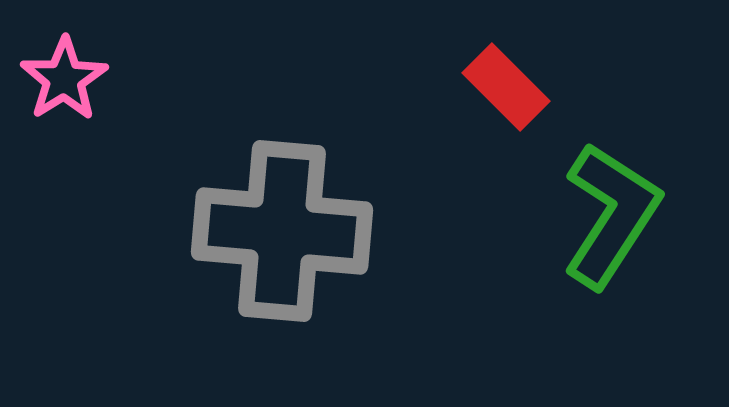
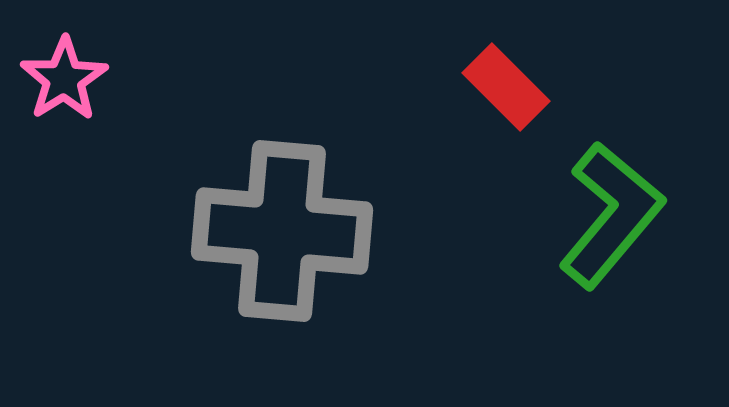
green L-shape: rotated 7 degrees clockwise
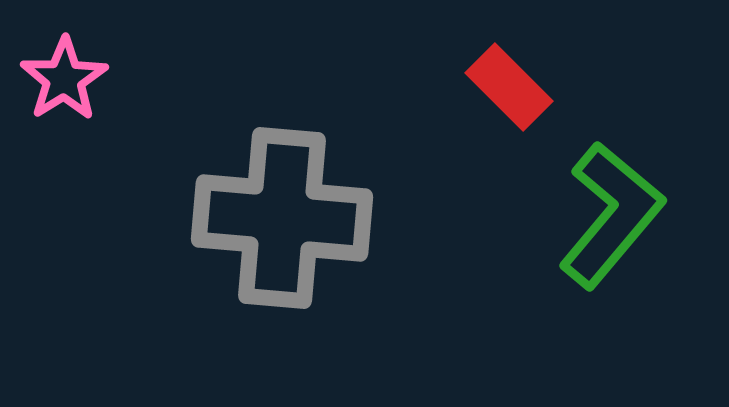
red rectangle: moved 3 px right
gray cross: moved 13 px up
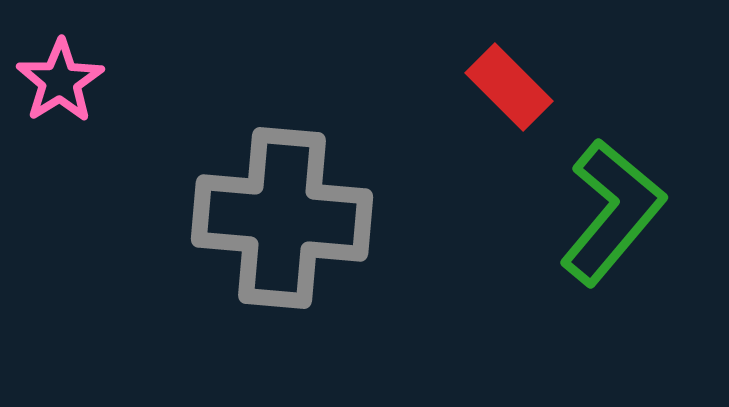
pink star: moved 4 px left, 2 px down
green L-shape: moved 1 px right, 3 px up
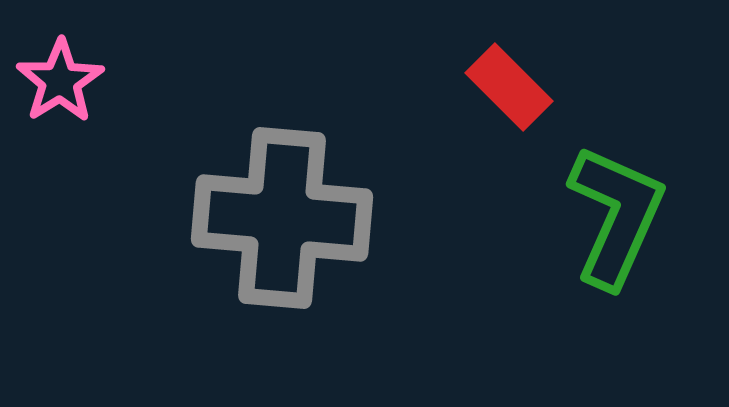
green L-shape: moved 4 px right, 4 px down; rotated 16 degrees counterclockwise
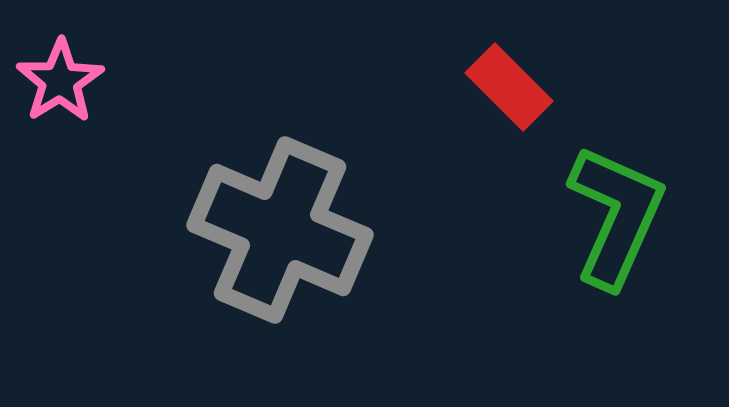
gray cross: moved 2 px left, 12 px down; rotated 18 degrees clockwise
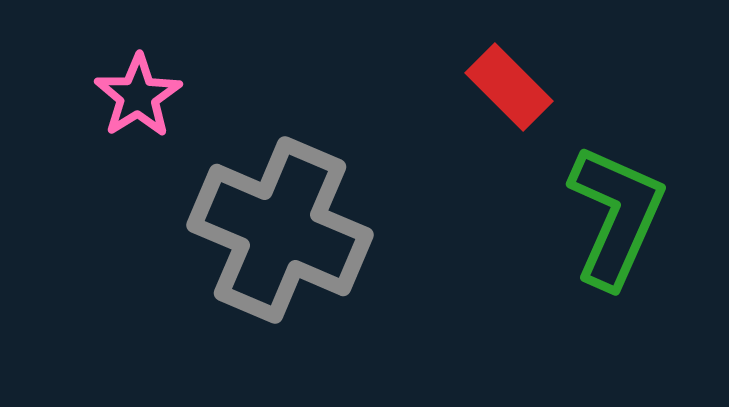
pink star: moved 78 px right, 15 px down
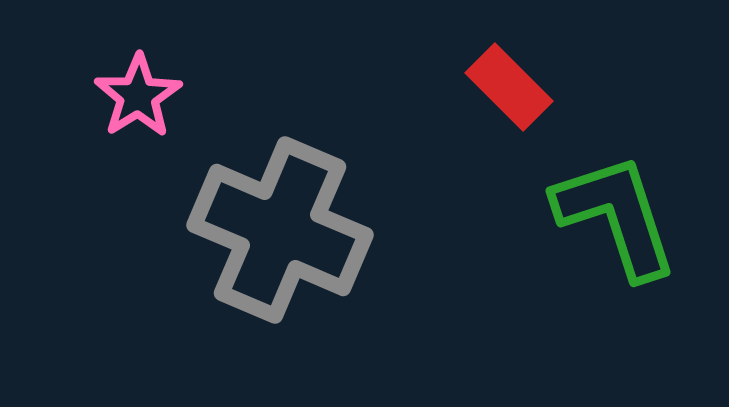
green L-shape: rotated 42 degrees counterclockwise
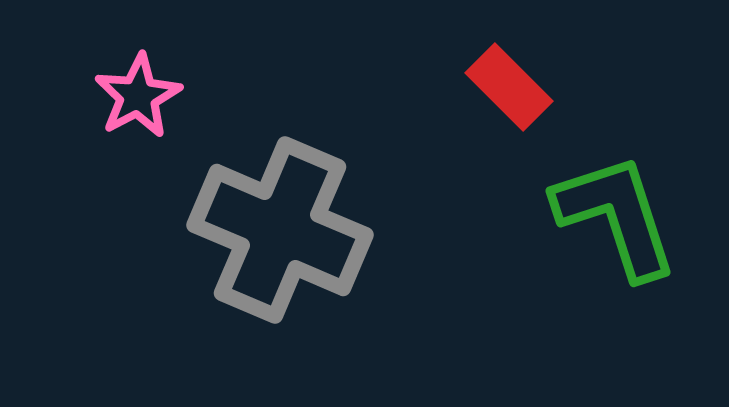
pink star: rotated 4 degrees clockwise
